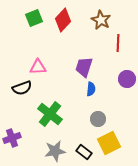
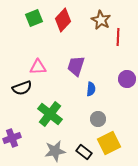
red line: moved 6 px up
purple trapezoid: moved 8 px left, 1 px up
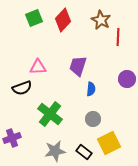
purple trapezoid: moved 2 px right
gray circle: moved 5 px left
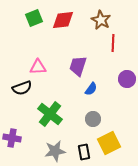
red diamond: rotated 40 degrees clockwise
red line: moved 5 px left, 6 px down
blue semicircle: rotated 32 degrees clockwise
purple cross: rotated 30 degrees clockwise
black rectangle: rotated 42 degrees clockwise
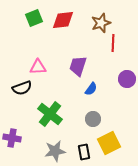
brown star: moved 3 px down; rotated 24 degrees clockwise
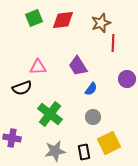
purple trapezoid: rotated 50 degrees counterclockwise
gray circle: moved 2 px up
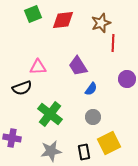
green square: moved 1 px left, 4 px up
gray star: moved 4 px left
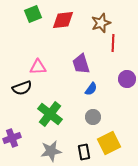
purple trapezoid: moved 3 px right, 2 px up; rotated 15 degrees clockwise
purple cross: rotated 30 degrees counterclockwise
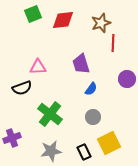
black rectangle: rotated 14 degrees counterclockwise
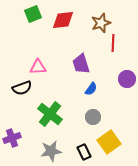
yellow square: moved 1 px up; rotated 10 degrees counterclockwise
